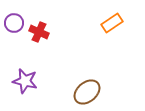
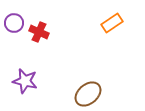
brown ellipse: moved 1 px right, 2 px down
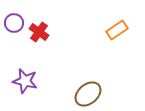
orange rectangle: moved 5 px right, 7 px down
red cross: rotated 12 degrees clockwise
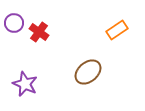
purple star: moved 3 px down; rotated 10 degrees clockwise
brown ellipse: moved 22 px up
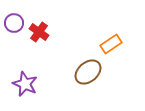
orange rectangle: moved 6 px left, 14 px down
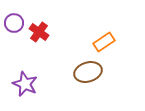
orange rectangle: moved 7 px left, 2 px up
brown ellipse: rotated 24 degrees clockwise
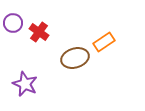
purple circle: moved 1 px left
brown ellipse: moved 13 px left, 14 px up
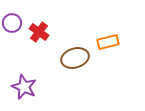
purple circle: moved 1 px left
orange rectangle: moved 4 px right; rotated 20 degrees clockwise
purple star: moved 1 px left, 3 px down
